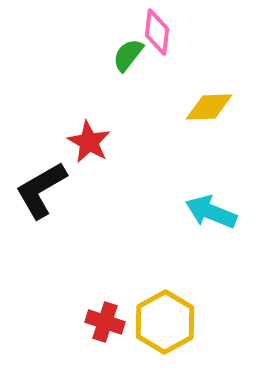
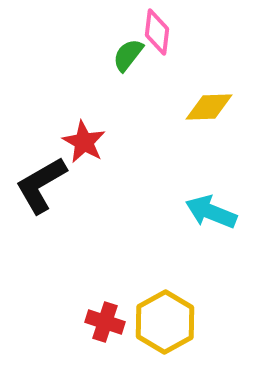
red star: moved 5 px left
black L-shape: moved 5 px up
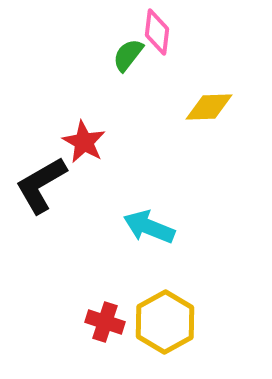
cyan arrow: moved 62 px left, 15 px down
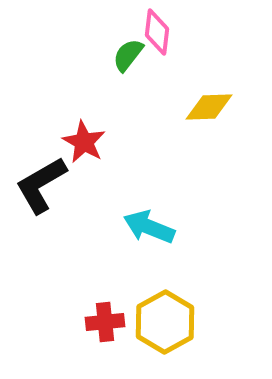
red cross: rotated 24 degrees counterclockwise
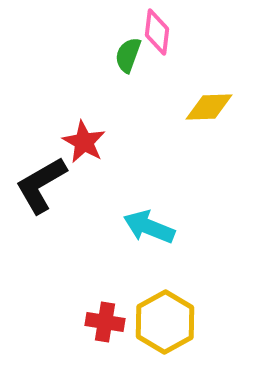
green semicircle: rotated 18 degrees counterclockwise
red cross: rotated 15 degrees clockwise
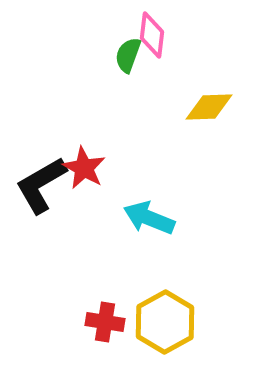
pink diamond: moved 5 px left, 3 px down
red star: moved 26 px down
cyan arrow: moved 9 px up
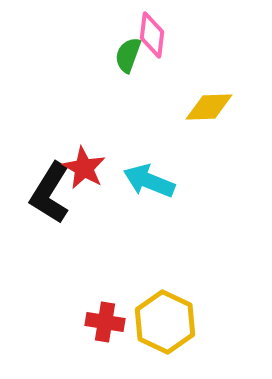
black L-shape: moved 9 px right, 8 px down; rotated 28 degrees counterclockwise
cyan arrow: moved 37 px up
yellow hexagon: rotated 6 degrees counterclockwise
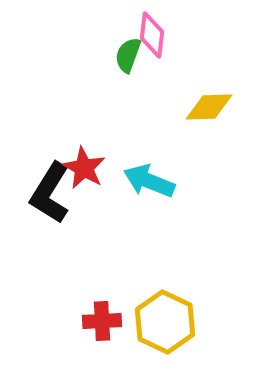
red cross: moved 3 px left, 1 px up; rotated 12 degrees counterclockwise
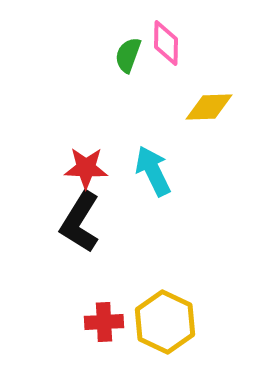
pink diamond: moved 14 px right, 8 px down; rotated 6 degrees counterclockwise
red star: moved 2 px right; rotated 27 degrees counterclockwise
cyan arrow: moved 4 px right, 10 px up; rotated 42 degrees clockwise
black L-shape: moved 30 px right, 29 px down
red cross: moved 2 px right, 1 px down
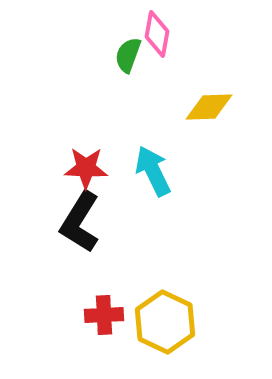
pink diamond: moved 9 px left, 9 px up; rotated 9 degrees clockwise
red cross: moved 7 px up
